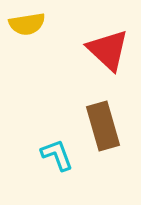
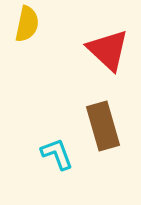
yellow semicircle: rotated 69 degrees counterclockwise
cyan L-shape: moved 1 px up
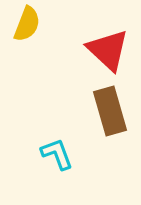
yellow semicircle: rotated 9 degrees clockwise
brown rectangle: moved 7 px right, 15 px up
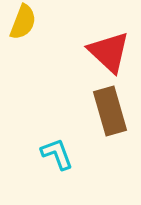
yellow semicircle: moved 4 px left, 2 px up
red triangle: moved 1 px right, 2 px down
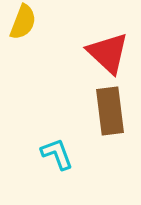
red triangle: moved 1 px left, 1 px down
brown rectangle: rotated 9 degrees clockwise
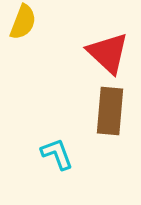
brown rectangle: rotated 12 degrees clockwise
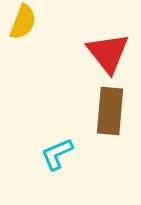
red triangle: rotated 9 degrees clockwise
cyan L-shape: rotated 93 degrees counterclockwise
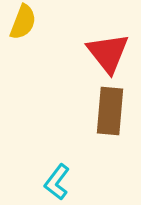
cyan L-shape: moved 28 px down; rotated 30 degrees counterclockwise
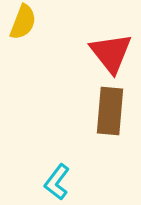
red triangle: moved 3 px right
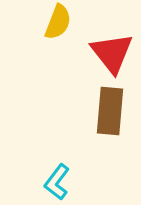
yellow semicircle: moved 35 px right
red triangle: moved 1 px right
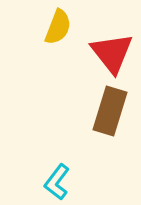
yellow semicircle: moved 5 px down
brown rectangle: rotated 12 degrees clockwise
